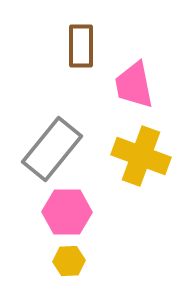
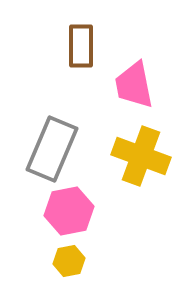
gray rectangle: rotated 16 degrees counterclockwise
pink hexagon: moved 2 px right, 1 px up; rotated 12 degrees counterclockwise
yellow hexagon: rotated 8 degrees counterclockwise
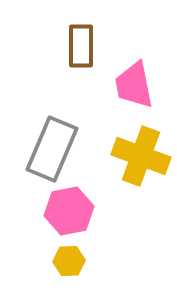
yellow hexagon: rotated 8 degrees clockwise
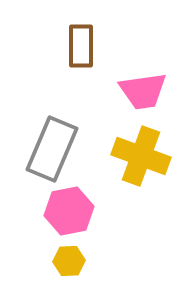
pink trapezoid: moved 9 px right, 6 px down; rotated 87 degrees counterclockwise
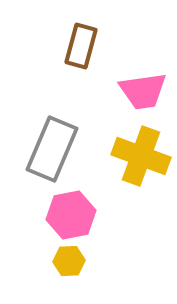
brown rectangle: rotated 15 degrees clockwise
pink hexagon: moved 2 px right, 4 px down
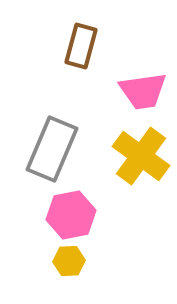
yellow cross: rotated 16 degrees clockwise
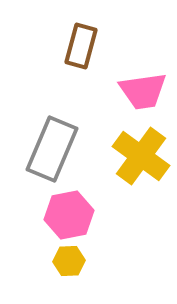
pink hexagon: moved 2 px left
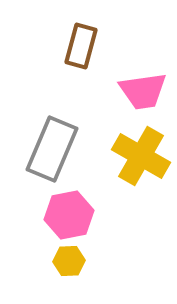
yellow cross: rotated 6 degrees counterclockwise
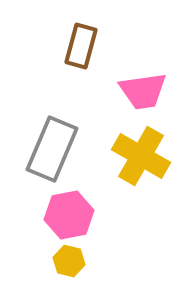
yellow hexagon: rotated 16 degrees clockwise
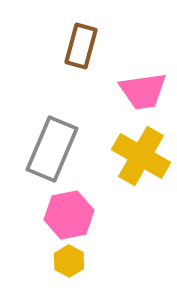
yellow hexagon: rotated 16 degrees clockwise
